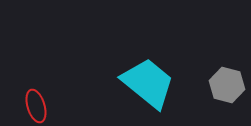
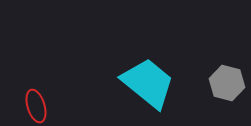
gray hexagon: moved 2 px up
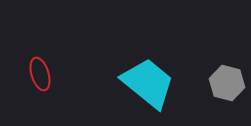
red ellipse: moved 4 px right, 32 px up
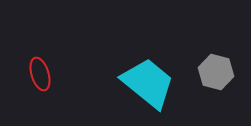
gray hexagon: moved 11 px left, 11 px up
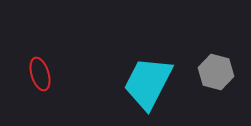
cyan trapezoid: rotated 102 degrees counterclockwise
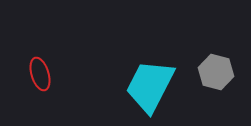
cyan trapezoid: moved 2 px right, 3 px down
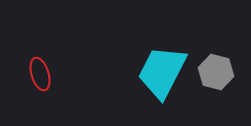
cyan trapezoid: moved 12 px right, 14 px up
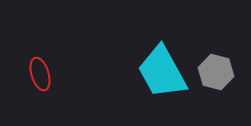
cyan trapezoid: rotated 56 degrees counterclockwise
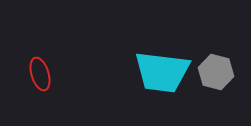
cyan trapezoid: rotated 54 degrees counterclockwise
